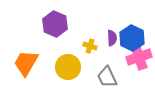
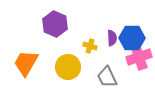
blue hexagon: rotated 25 degrees counterclockwise
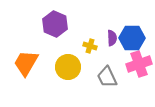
pink cross: moved 7 px down
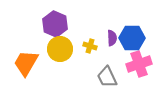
yellow circle: moved 8 px left, 18 px up
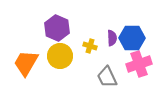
purple hexagon: moved 2 px right, 4 px down
yellow circle: moved 7 px down
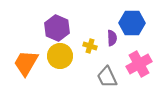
blue hexagon: moved 15 px up
pink cross: rotated 10 degrees counterclockwise
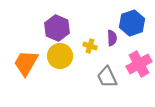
blue hexagon: rotated 20 degrees counterclockwise
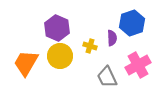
pink cross: moved 1 px left, 1 px down
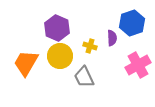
gray trapezoid: moved 23 px left
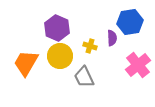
blue hexagon: moved 2 px left, 1 px up; rotated 10 degrees clockwise
pink cross: rotated 10 degrees counterclockwise
